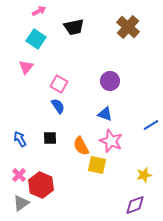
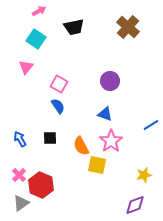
pink star: rotated 15 degrees clockwise
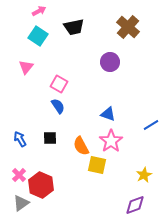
cyan square: moved 2 px right, 3 px up
purple circle: moved 19 px up
blue triangle: moved 3 px right
yellow star: rotated 14 degrees counterclockwise
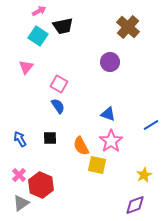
black trapezoid: moved 11 px left, 1 px up
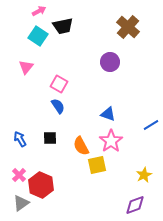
yellow square: rotated 24 degrees counterclockwise
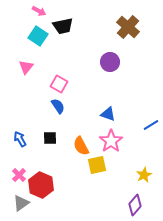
pink arrow: rotated 56 degrees clockwise
purple diamond: rotated 30 degrees counterclockwise
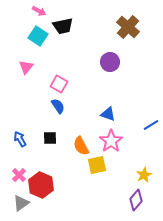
purple diamond: moved 1 px right, 5 px up
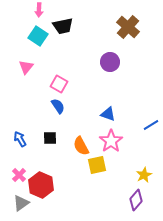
pink arrow: moved 1 px up; rotated 64 degrees clockwise
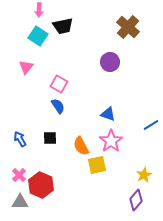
gray triangle: moved 1 px left, 1 px up; rotated 36 degrees clockwise
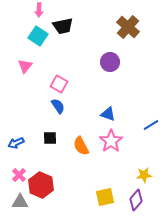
pink triangle: moved 1 px left, 1 px up
blue arrow: moved 4 px left, 4 px down; rotated 84 degrees counterclockwise
yellow square: moved 8 px right, 32 px down
yellow star: rotated 21 degrees clockwise
